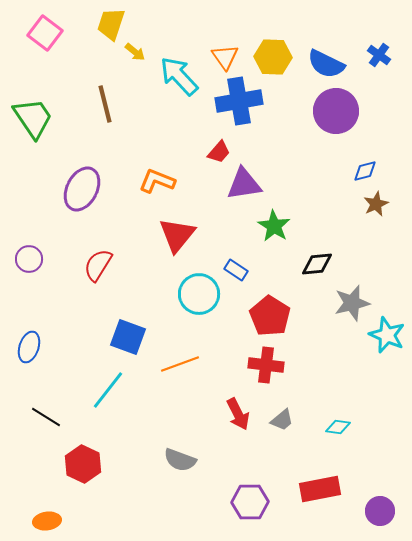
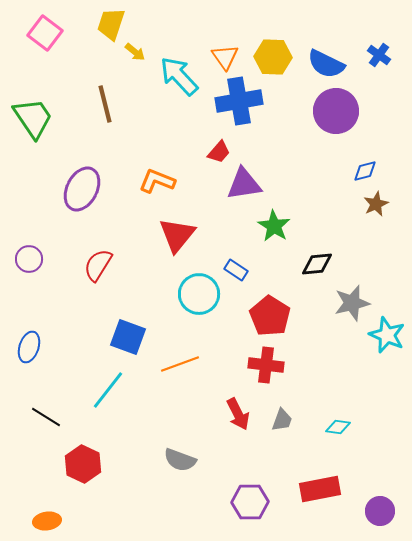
gray trapezoid at (282, 420): rotated 30 degrees counterclockwise
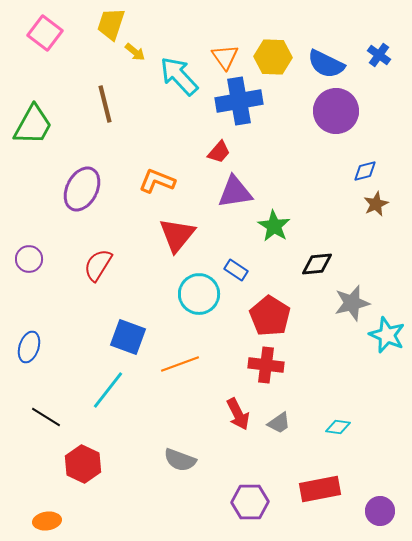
green trapezoid at (33, 118): moved 7 px down; rotated 63 degrees clockwise
purple triangle at (244, 184): moved 9 px left, 8 px down
gray trapezoid at (282, 420): moved 3 px left, 3 px down; rotated 35 degrees clockwise
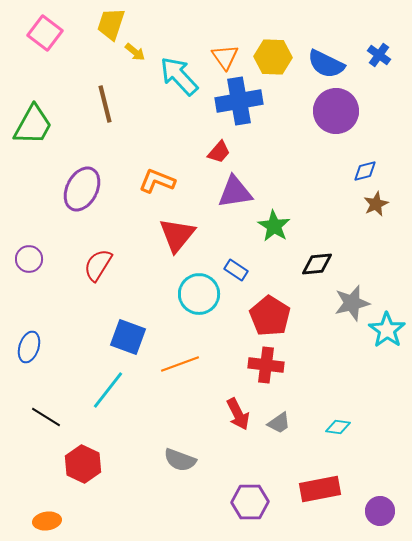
cyan star at (387, 335): moved 5 px up; rotated 12 degrees clockwise
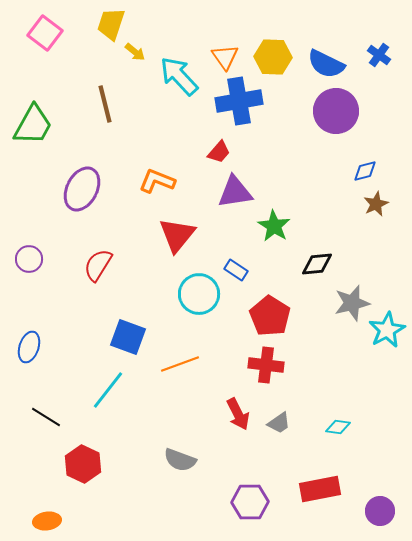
cyan star at (387, 330): rotated 9 degrees clockwise
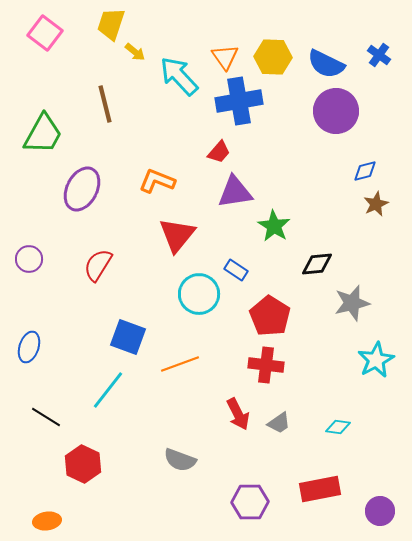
green trapezoid at (33, 125): moved 10 px right, 9 px down
cyan star at (387, 330): moved 11 px left, 30 px down
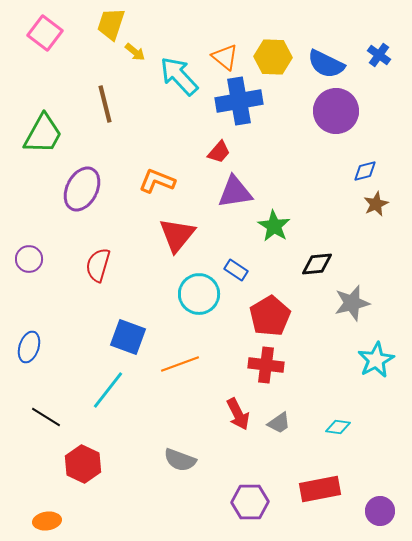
orange triangle at (225, 57): rotated 16 degrees counterclockwise
red semicircle at (98, 265): rotated 16 degrees counterclockwise
red pentagon at (270, 316): rotated 9 degrees clockwise
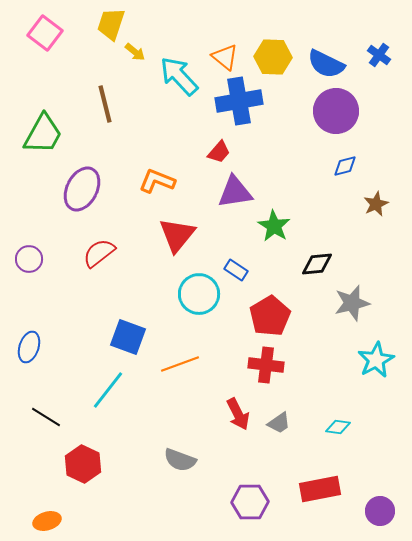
blue diamond at (365, 171): moved 20 px left, 5 px up
red semicircle at (98, 265): moved 1 px right, 12 px up; rotated 36 degrees clockwise
orange ellipse at (47, 521): rotated 8 degrees counterclockwise
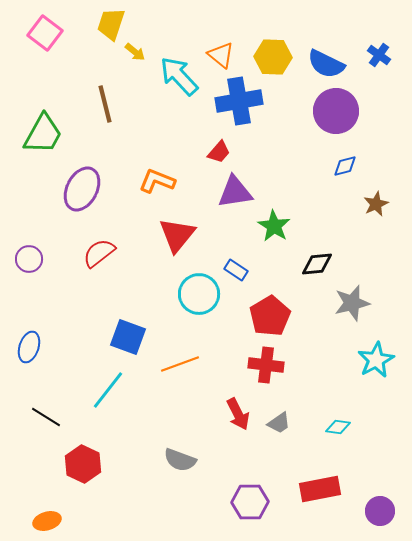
orange triangle at (225, 57): moved 4 px left, 2 px up
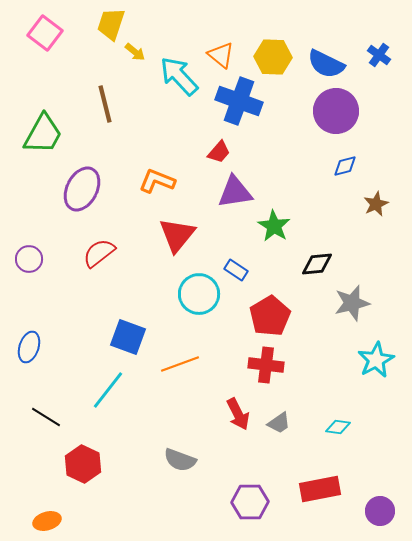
blue cross at (239, 101): rotated 30 degrees clockwise
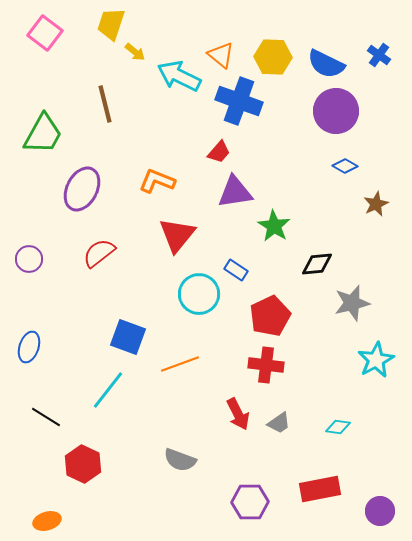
cyan arrow at (179, 76): rotated 21 degrees counterclockwise
blue diamond at (345, 166): rotated 45 degrees clockwise
red pentagon at (270, 316): rotated 6 degrees clockwise
